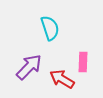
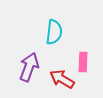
cyan semicircle: moved 4 px right, 4 px down; rotated 25 degrees clockwise
purple arrow: rotated 24 degrees counterclockwise
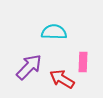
cyan semicircle: rotated 95 degrees counterclockwise
purple arrow: rotated 24 degrees clockwise
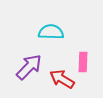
cyan semicircle: moved 3 px left
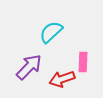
cyan semicircle: rotated 45 degrees counterclockwise
red arrow: rotated 50 degrees counterclockwise
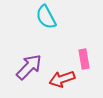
cyan semicircle: moved 5 px left, 15 px up; rotated 75 degrees counterclockwise
pink rectangle: moved 1 px right, 3 px up; rotated 12 degrees counterclockwise
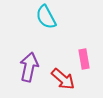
purple arrow: rotated 32 degrees counterclockwise
red arrow: moved 1 px right; rotated 120 degrees counterclockwise
